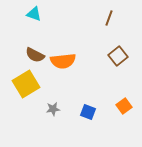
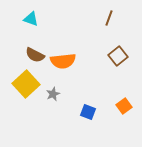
cyan triangle: moved 3 px left, 5 px down
yellow square: rotated 12 degrees counterclockwise
gray star: moved 15 px up; rotated 16 degrees counterclockwise
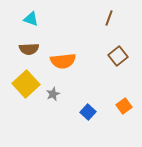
brown semicircle: moved 6 px left, 6 px up; rotated 30 degrees counterclockwise
blue square: rotated 21 degrees clockwise
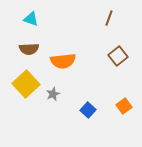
blue square: moved 2 px up
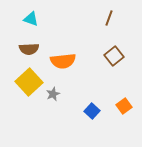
brown square: moved 4 px left
yellow square: moved 3 px right, 2 px up
blue square: moved 4 px right, 1 px down
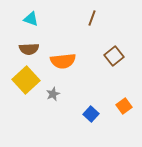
brown line: moved 17 px left
yellow square: moved 3 px left, 2 px up
blue square: moved 1 px left, 3 px down
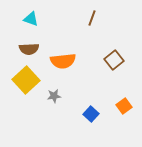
brown square: moved 4 px down
gray star: moved 1 px right, 2 px down; rotated 16 degrees clockwise
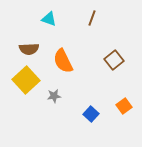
cyan triangle: moved 18 px right
orange semicircle: rotated 70 degrees clockwise
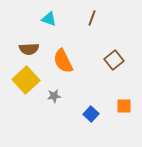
orange square: rotated 35 degrees clockwise
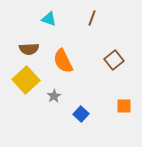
gray star: rotated 24 degrees counterclockwise
blue square: moved 10 px left
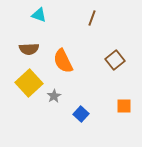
cyan triangle: moved 10 px left, 4 px up
brown square: moved 1 px right
yellow square: moved 3 px right, 3 px down
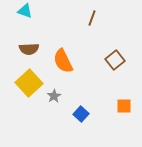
cyan triangle: moved 14 px left, 4 px up
